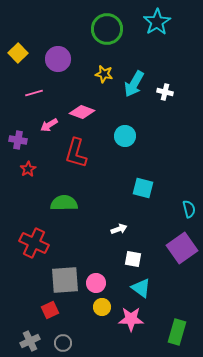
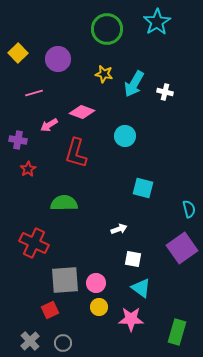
yellow circle: moved 3 px left
gray cross: rotated 18 degrees counterclockwise
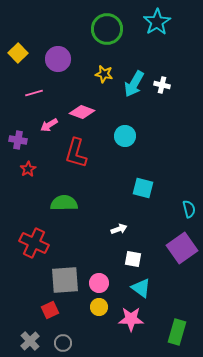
white cross: moved 3 px left, 7 px up
pink circle: moved 3 px right
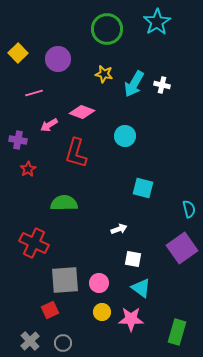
yellow circle: moved 3 px right, 5 px down
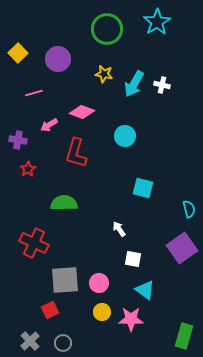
white arrow: rotated 105 degrees counterclockwise
cyan triangle: moved 4 px right, 2 px down
green rectangle: moved 7 px right, 4 px down
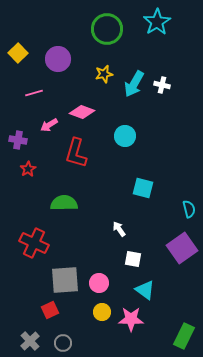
yellow star: rotated 24 degrees counterclockwise
green rectangle: rotated 10 degrees clockwise
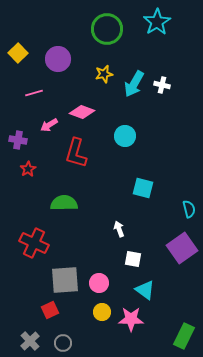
white arrow: rotated 14 degrees clockwise
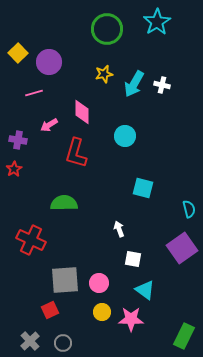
purple circle: moved 9 px left, 3 px down
pink diamond: rotated 70 degrees clockwise
red star: moved 14 px left
red cross: moved 3 px left, 3 px up
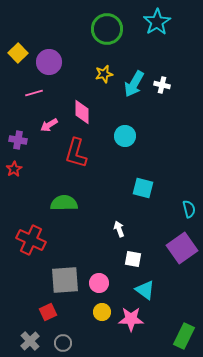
red square: moved 2 px left, 2 px down
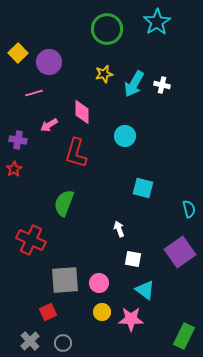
green semicircle: rotated 68 degrees counterclockwise
purple square: moved 2 px left, 4 px down
